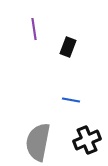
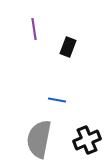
blue line: moved 14 px left
gray semicircle: moved 1 px right, 3 px up
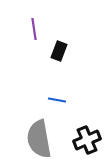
black rectangle: moved 9 px left, 4 px down
gray semicircle: rotated 21 degrees counterclockwise
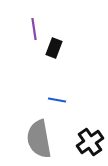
black rectangle: moved 5 px left, 3 px up
black cross: moved 3 px right, 2 px down; rotated 12 degrees counterclockwise
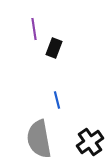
blue line: rotated 66 degrees clockwise
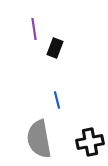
black rectangle: moved 1 px right
black cross: rotated 24 degrees clockwise
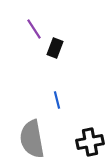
purple line: rotated 25 degrees counterclockwise
gray semicircle: moved 7 px left
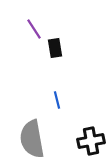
black rectangle: rotated 30 degrees counterclockwise
black cross: moved 1 px right, 1 px up
